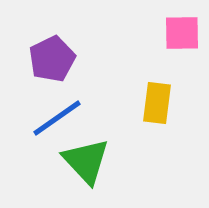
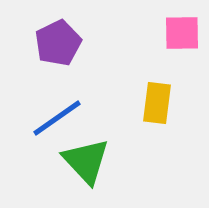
purple pentagon: moved 6 px right, 16 px up
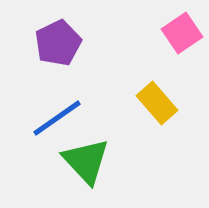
pink square: rotated 33 degrees counterclockwise
yellow rectangle: rotated 48 degrees counterclockwise
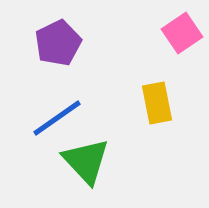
yellow rectangle: rotated 30 degrees clockwise
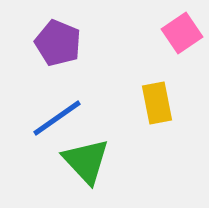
purple pentagon: rotated 24 degrees counterclockwise
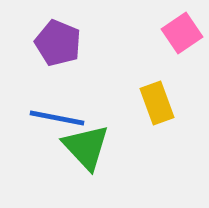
yellow rectangle: rotated 9 degrees counterclockwise
blue line: rotated 46 degrees clockwise
green triangle: moved 14 px up
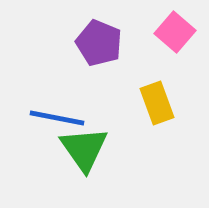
pink square: moved 7 px left, 1 px up; rotated 15 degrees counterclockwise
purple pentagon: moved 41 px right
green triangle: moved 2 px left, 2 px down; rotated 8 degrees clockwise
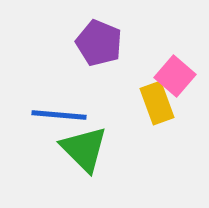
pink square: moved 44 px down
blue line: moved 2 px right, 3 px up; rotated 6 degrees counterclockwise
green triangle: rotated 10 degrees counterclockwise
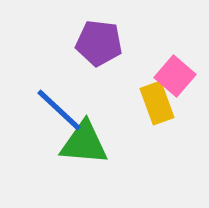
purple pentagon: rotated 15 degrees counterclockwise
blue line: moved 5 px up; rotated 38 degrees clockwise
green triangle: moved 6 px up; rotated 40 degrees counterclockwise
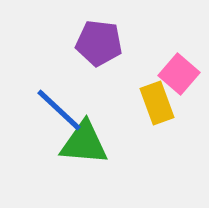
pink square: moved 4 px right, 2 px up
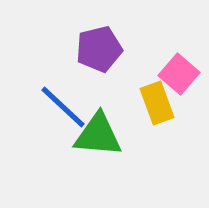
purple pentagon: moved 6 px down; rotated 21 degrees counterclockwise
blue line: moved 4 px right, 3 px up
green triangle: moved 14 px right, 8 px up
